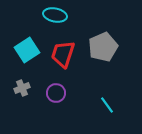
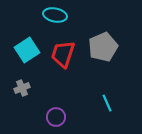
purple circle: moved 24 px down
cyan line: moved 2 px up; rotated 12 degrees clockwise
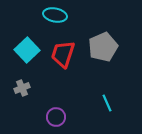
cyan square: rotated 10 degrees counterclockwise
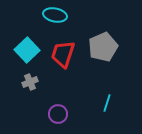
gray cross: moved 8 px right, 6 px up
cyan line: rotated 42 degrees clockwise
purple circle: moved 2 px right, 3 px up
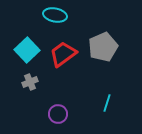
red trapezoid: rotated 36 degrees clockwise
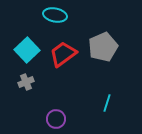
gray cross: moved 4 px left
purple circle: moved 2 px left, 5 px down
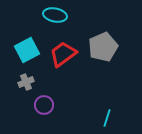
cyan square: rotated 15 degrees clockwise
cyan line: moved 15 px down
purple circle: moved 12 px left, 14 px up
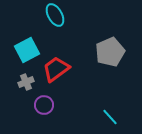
cyan ellipse: rotated 50 degrees clockwise
gray pentagon: moved 7 px right, 5 px down
red trapezoid: moved 7 px left, 15 px down
cyan line: moved 3 px right, 1 px up; rotated 60 degrees counterclockwise
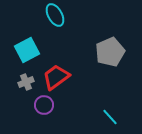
red trapezoid: moved 8 px down
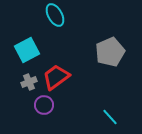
gray cross: moved 3 px right
